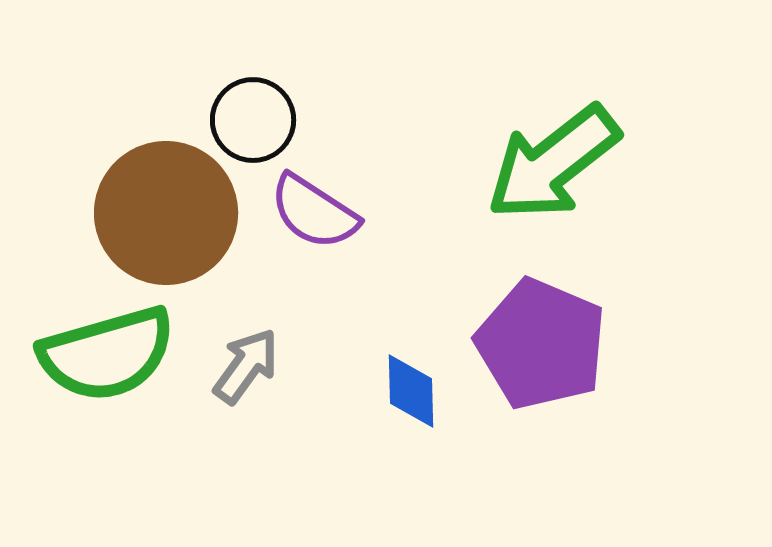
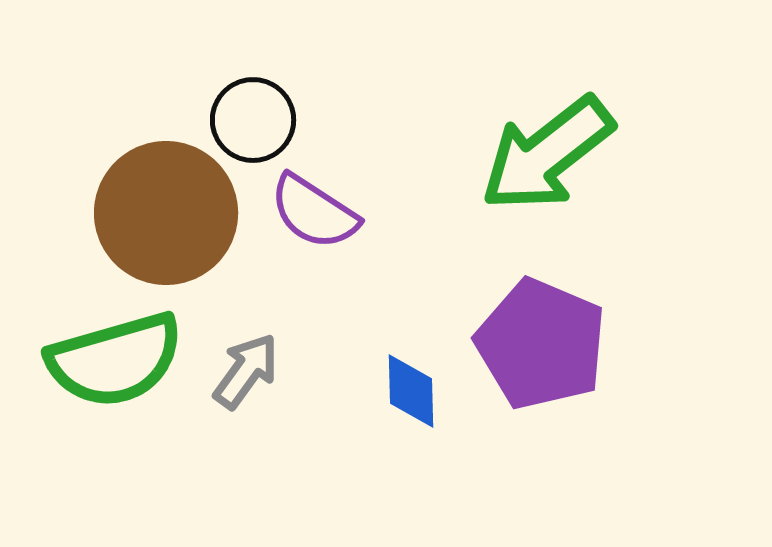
green arrow: moved 6 px left, 9 px up
green semicircle: moved 8 px right, 6 px down
gray arrow: moved 5 px down
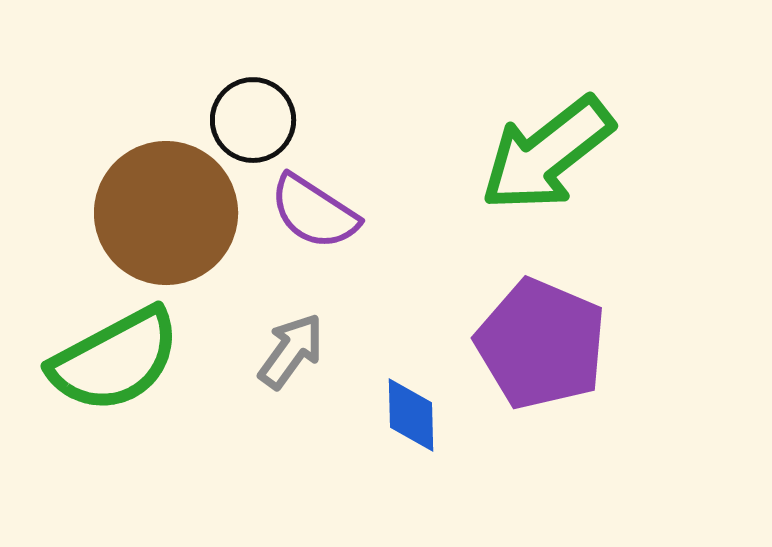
green semicircle: rotated 12 degrees counterclockwise
gray arrow: moved 45 px right, 20 px up
blue diamond: moved 24 px down
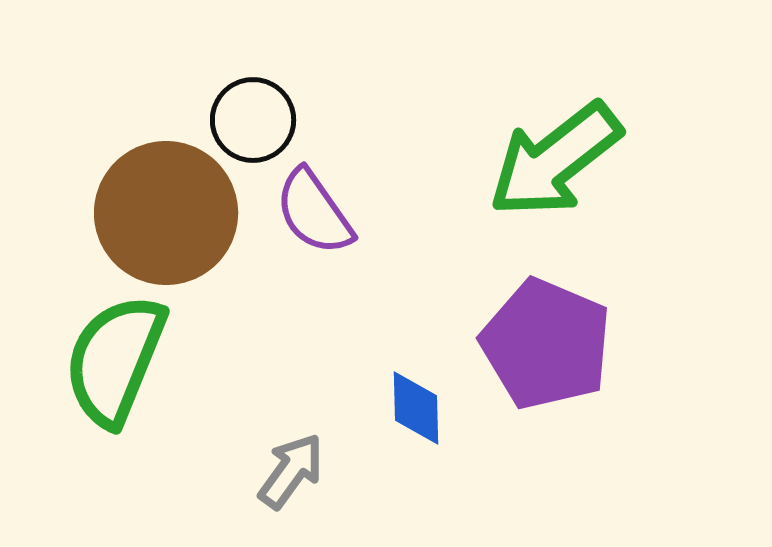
green arrow: moved 8 px right, 6 px down
purple semicircle: rotated 22 degrees clockwise
purple pentagon: moved 5 px right
gray arrow: moved 120 px down
green semicircle: rotated 140 degrees clockwise
blue diamond: moved 5 px right, 7 px up
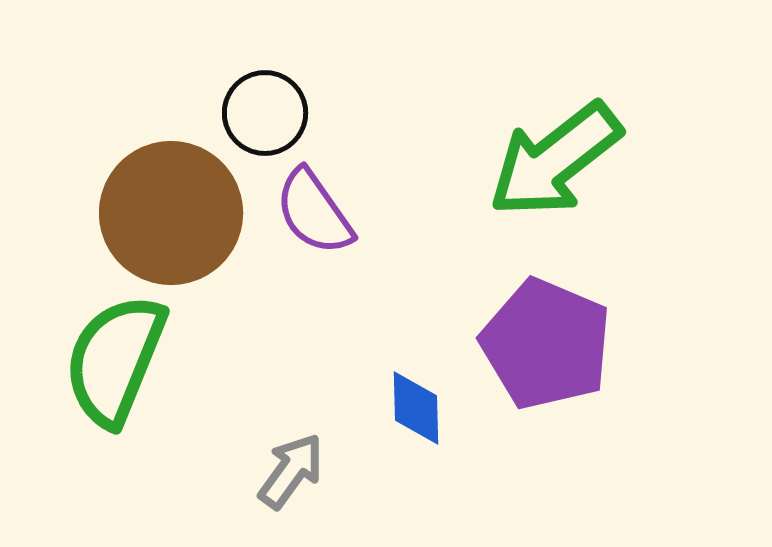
black circle: moved 12 px right, 7 px up
brown circle: moved 5 px right
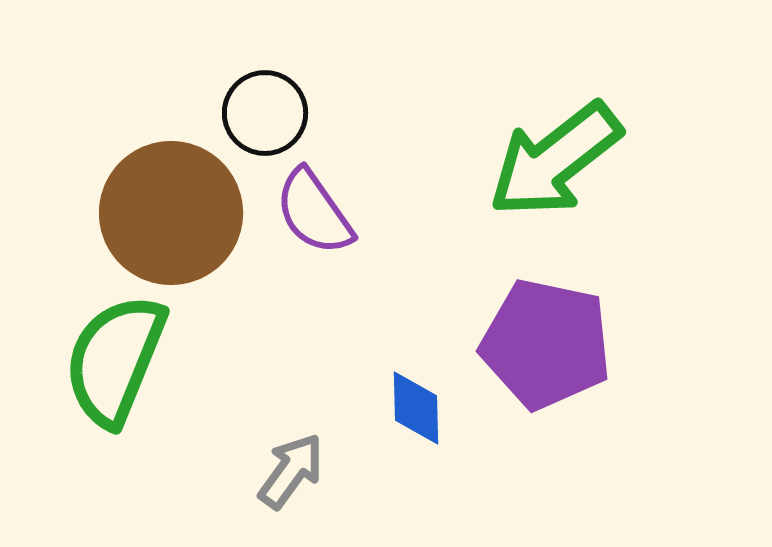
purple pentagon: rotated 11 degrees counterclockwise
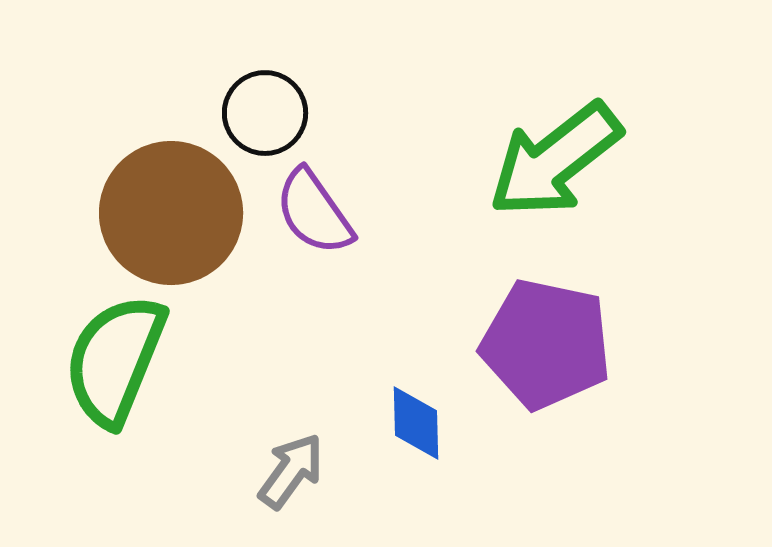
blue diamond: moved 15 px down
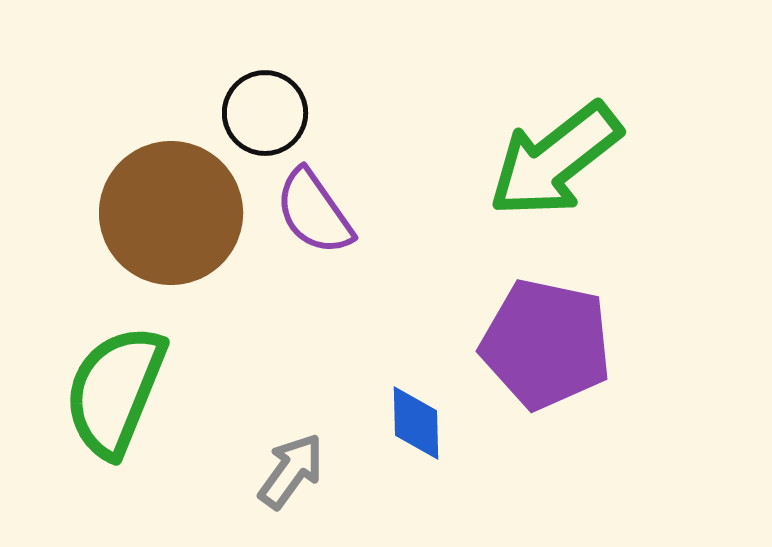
green semicircle: moved 31 px down
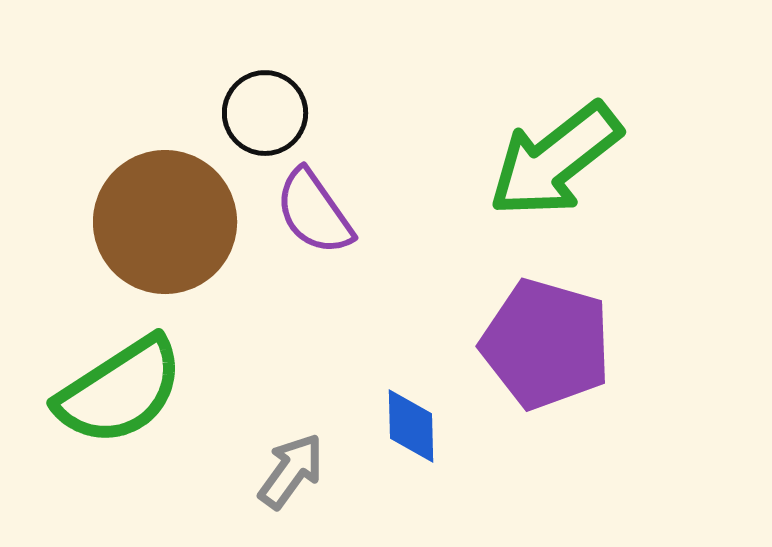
brown circle: moved 6 px left, 9 px down
purple pentagon: rotated 4 degrees clockwise
green semicircle: moved 5 px right; rotated 145 degrees counterclockwise
blue diamond: moved 5 px left, 3 px down
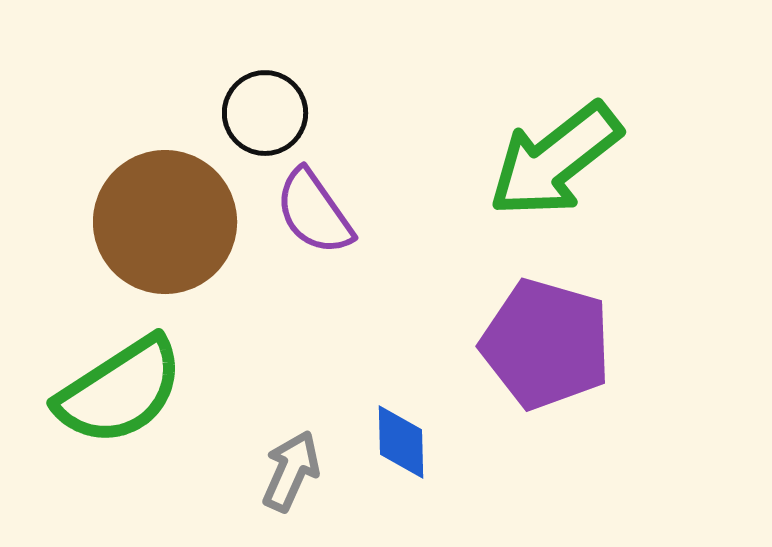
blue diamond: moved 10 px left, 16 px down
gray arrow: rotated 12 degrees counterclockwise
